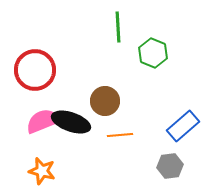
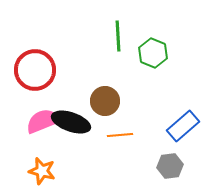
green line: moved 9 px down
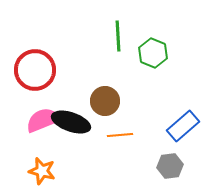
pink semicircle: moved 1 px up
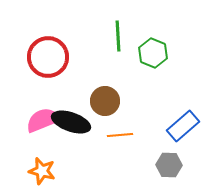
red circle: moved 13 px right, 13 px up
gray hexagon: moved 1 px left, 1 px up; rotated 10 degrees clockwise
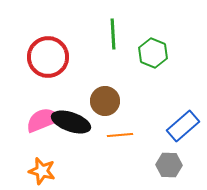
green line: moved 5 px left, 2 px up
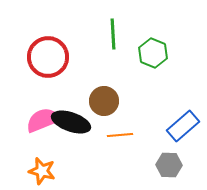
brown circle: moved 1 px left
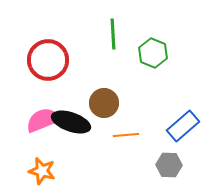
red circle: moved 3 px down
brown circle: moved 2 px down
orange line: moved 6 px right
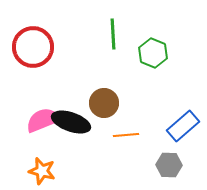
red circle: moved 15 px left, 13 px up
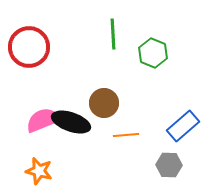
red circle: moved 4 px left
orange star: moved 3 px left
